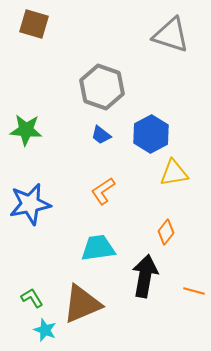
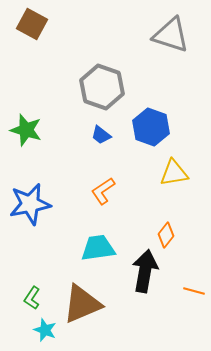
brown square: moved 2 px left; rotated 12 degrees clockwise
green star: rotated 12 degrees clockwise
blue hexagon: moved 7 px up; rotated 12 degrees counterclockwise
orange diamond: moved 3 px down
black arrow: moved 5 px up
green L-shape: rotated 115 degrees counterclockwise
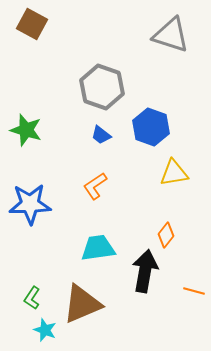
orange L-shape: moved 8 px left, 5 px up
blue star: rotated 9 degrees clockwise
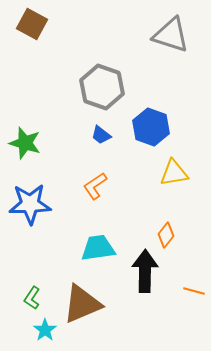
green star: moved 1 px left, 13 px down
black arrow: rotated 9 degrees counterclockwise
cyan star: rotated 15 degrees clockwise
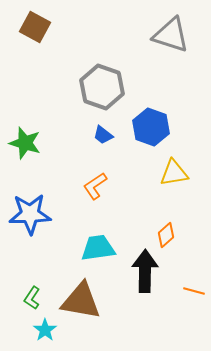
brown square: moved 3 px right, 3 px down
blue trapezoid: moved 2 px right
blue star: moved 10 px down
orange diamond: rotated 10 degrees clockwise
brown triangle: moved 1 px left, 3 px up; rotated 33 degrees clockwise
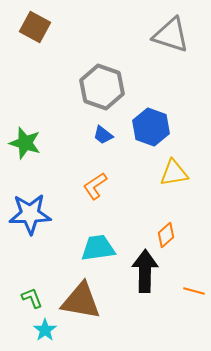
green L-shape: rotated 125 degrees clockwise
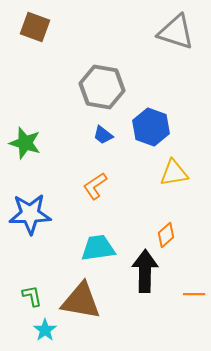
brown square: rotated 8 degrees counterclockwise
gray triangle: moved 5 px right, 3 px up
gray hexagon: rotated 9 degrees counterclockwise
orange line: moved 3 px down; rotated 15 degrees counterclockwise
green L-shape: moved 2 px up; rotated 10 degrees clockwise
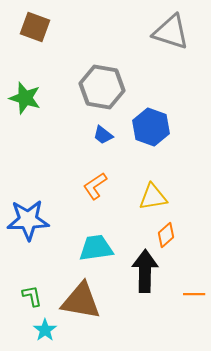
gray triangle: moved 5 px left
green star: moved 45 px up
yellow triangle: moved 21 px left, 24 px down
blue star: moved 2 px left, 6 px down
cyan trapezoid: moved 2 px left
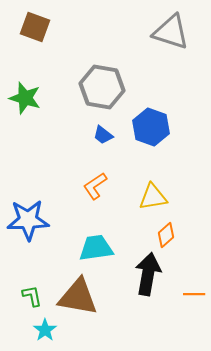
black arrow: moved 3 px right, 3 px down; rotated 9 degrees clockwise
brown triangle: moved 3 px left, 4 px up
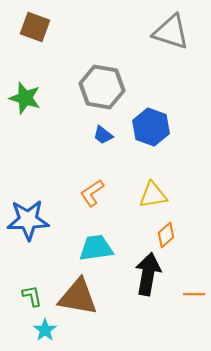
orange L-shape: moved 3 px left, 7 px down
yellow triangle: moved 2 px up
